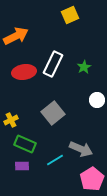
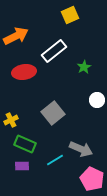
white rectangle: moved 1 px right, 13 px up; rotated 25 degrees clockwise
pink pentagon: rotated 15 degrees counterclockwise
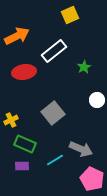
orange arrow: moved 1 px right
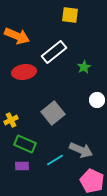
yellow square: rotated 30 degrees clockwise
orange arrow: rotated 50 degrees clockwise
white rectangle: moved 1 px down
gray arrow: moved 1 px down
pink pentagon: moved 2 px down
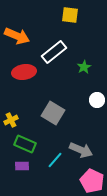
gray square: rotated 20 degrees counterclockwise
cyan line: rotated 18 degrees counterclockwise
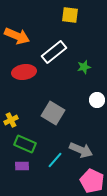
green star: rotated 16 degrees clockwise
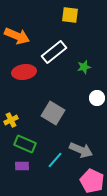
white circle: moved 2 px up
